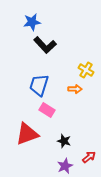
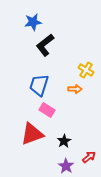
blue star: moved 1 px right
black L-shape: rotated 95 degrees clockwise
red triangle: moved 5 px right
black star: rotated 24 degrees clockwise
purple star: moved 1 px right; rotated 14 degrees counterclockwise
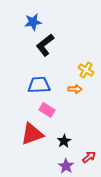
blue trapezoid: rotated 70 degrees clockwise
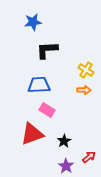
black L-shape: moved 2 px right, 5 px down; rotated 35 degrees clockwise
orange arrow: moved 9 px right, 1 px down
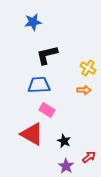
black L-shape: moved 5 px down; rotated 10 degrees counterclockwise
yellow cross: moved 2 px right, 2 px up
red triangle: rotated 50 degrees clockwise
black star: rotated 16 degrees counterclockwise
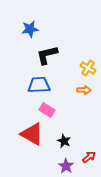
blue star: moved 3 px left, 7 px down
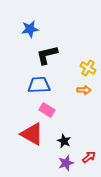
purple star: moved 3 px up; rotated 21 degrees clockwise
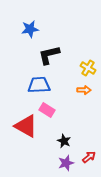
black L-shape: moved 2 px right
red triangle: moved 6 px left, 8 px up
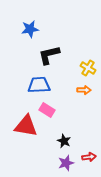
red triangle: rotated 20 degrees counterclockwise
red arrow: rotated 32 degrees clockwise
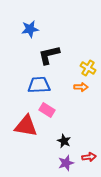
orange arrow: moved 3 px left, 3 px up
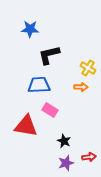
blue star: rotated 12 degrees clockwise
pink rectangle: moved 3 px right
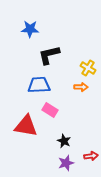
red arrow: moved 2 px right, 1 px up
